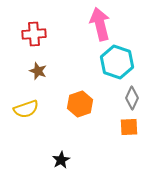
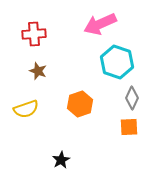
pink arrow: rotated 100 degrees counterclockwise
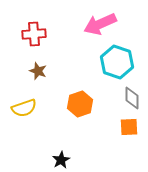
gray diamond: rotated 25 degrees counterclockwise
yellow semicircle: moved 2 px left, 1 px up
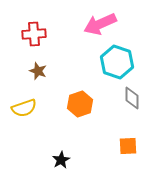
orange square: moved 1 px left, 19 px down
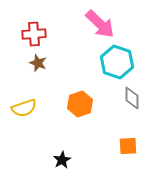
pink arrow: rotated 112 degrees counterclockwise
brown star: moved 8 px up
black star: moved 1 px right
